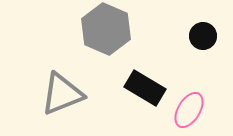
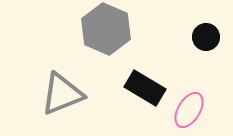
black circle: moved 3 px right, 1 px down
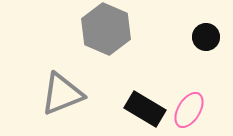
black rectangle: moved 21 px down
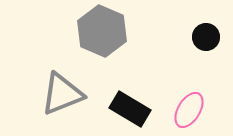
gray hexagon: moved 4 px left, 2 px down
black rectangle: moved 15 px left
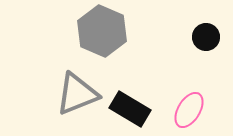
gray triangle: moved 15 px right
